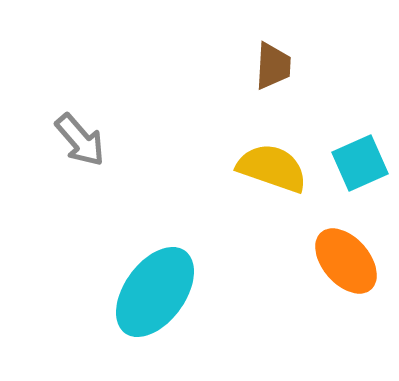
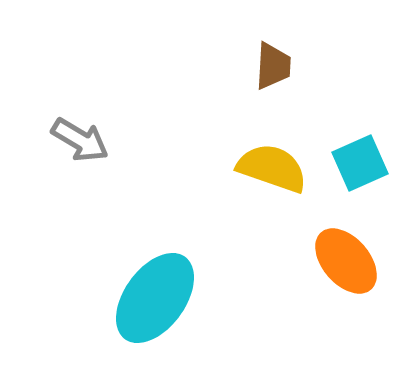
gray arrow: rotated 18 degrees counterclockwise
cyan ellipse: moved 6 px down
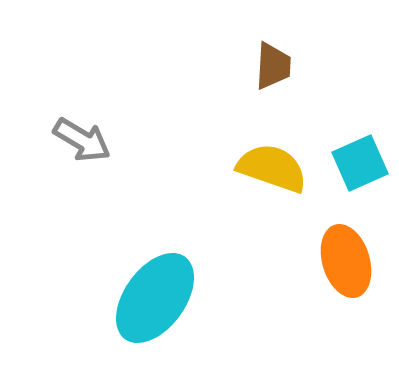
gray arrow: moved 2 px right
orange ellipse: rotated 24 degrees clockwise
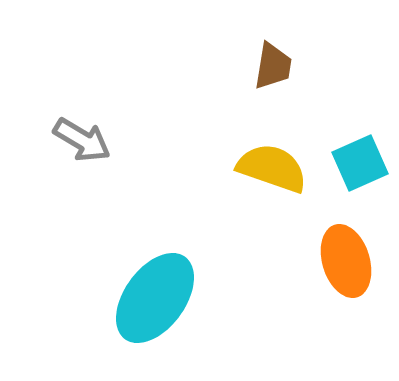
brown trapezoid: rotated 6 degrees clockwise
